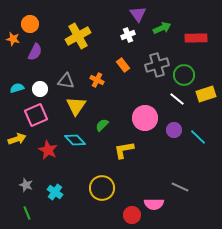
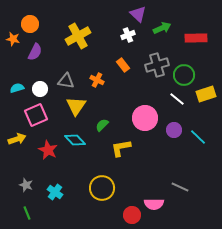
purple triangle: rotated 12 degrees counterclockwise
yellow L-shape: moved 3 px left, 2 px up
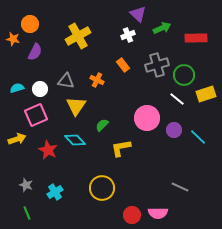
pink circle: moved 2 px right
cyan cross: rotated 21 degrees clockwise
pink semicircle: moved 4 px right, 9 px down
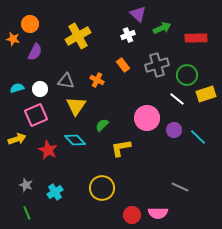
green circle: moved 3 px right
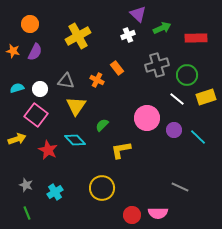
orange star: moved 12 px down
orange rectangle: moved 6 px left, 3 px down
yellow rectangle: moved 3 px down
pink square: rotated 30 degrees counterclockwise
yellow L-shape: moved 2 px down
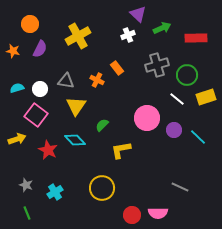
purple semicircle: moved 5 px right, 3 px up
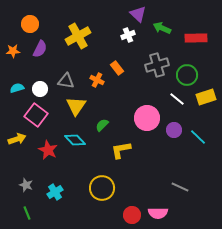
green arrow: rotated 132 degrees counterclockwise
orange star: rotated 16 degrees counterclockwise
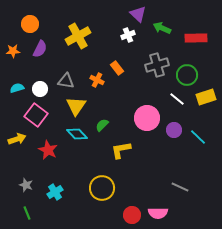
cyan diamond: moved 2 px right, 6 px up
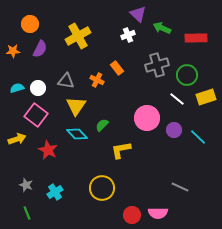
white circle: moved 2 px left, 1 px up
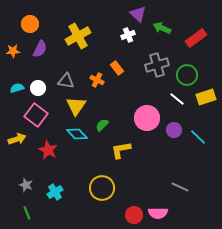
red rectangle: rotated 35 degrees counterclockwise
red circle: moved 2 px right
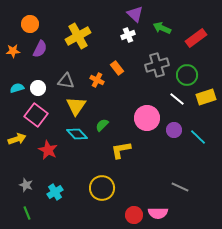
purple triangle: moved 3 px left
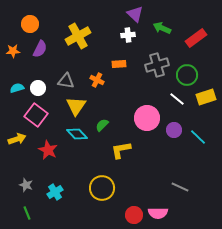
white cross: rotated 16 degrees clockwise
orange rectangle: moved 2 px right, 4 px up; rotated 56 degrees counterclockwise
